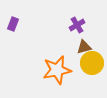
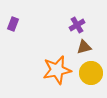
yellow circle: moved 1 px left, 10 px down
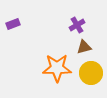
purple rectangle: rotated 48 degrees clockwise
orange star: moved 2 px up; rotated 12 degrees clockwise
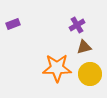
yellow circle: moved 1 px left, 1 px down
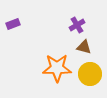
brown triangle: rotated 28 degrees clockwise
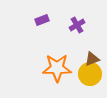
purple rectangle: moved 29 px right, 4 px up
brown triangle: moved 8 px right, 12 px down; rotated 35 degrees counterclockwise
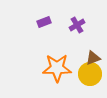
purple rectangle: moved 2 px right, 2 px down
brown triangle: moved 1 px right, 1 px up
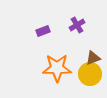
purple rectangle: moved 1 px left, 9 px down
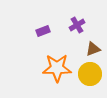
brown triangle: moved 9 px up
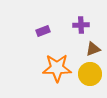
purple cross: moved 4 px right; rotated 28 degrees clockwise
